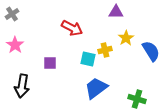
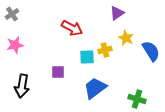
purple triangle: moved 1 px right, 1 px down; rotated 35 degrees counterclockwise
yellow star: rotated 14 degrees counterclockwise
pink star: rotated 24 degrees clockwise
cyan square: moved 1 px left, 2 px up; rotated 14 degrees counterclockwise
purple square: moved 8 px right, 9 px down
blue trapezoid: moved 1 px left
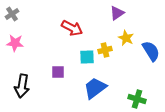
pink star: moved 2 px up; rotated 18 degrees clockwise
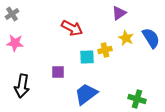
purple triangle: moved 2 px right
blue semicircle: moved 13 px up
blue trapezoid: moved 9 px left, 6 px down
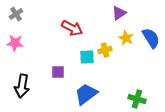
gray cross: moved 4 px right
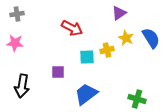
gray cross: moved 1 px right; rotated 24 degrees clockwise
yellow cross: moved 2 px right
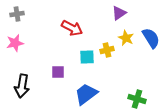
pink star: rotated 18 degrees counterclockwise
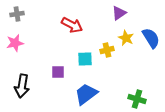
red arrow: moved 3 px up
cyan square: moved 2 px left, 2 px down
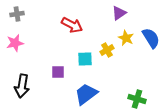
yellow cross: rotated 16 degrees counterclockwise
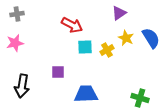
cyan square: moved 12 px up
blue trapezoid: rotated 35 degrees clockwise
green cross: moved 3 px right, 1 px up
